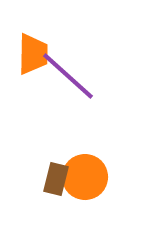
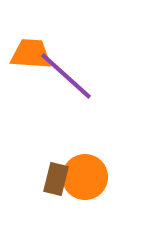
orange trapezoid: moved 2 px left; rotated 87 degrees counterclockwise
purple line: moved 2 px left
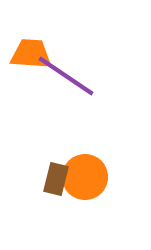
purple line: rotated 8 degrees counterclockwise
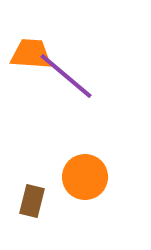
purple line: rotated 6 degrees clockwise
brown rectangle: moved 24 px left, 22 px down
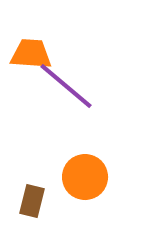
purple line: moved 10 px down
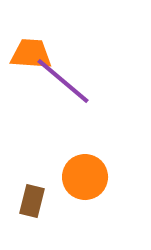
purple line: moved 3 px left, 5 px up
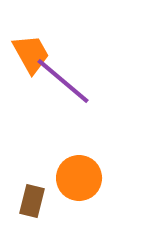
orange trapezoid: rotated 57 degrees clockwise
orange circle: moved 6 px left, 1 px down
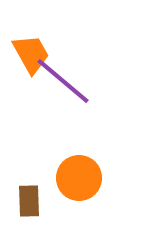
brown rectangle: moved 3 px left; rotated 16 degrees counterclockwise
